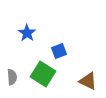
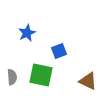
blue star: rotated 12 degrees clockwise
green square: moved 2 px left, 1 px down; rotated 20 degrees counterclockwise
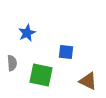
blue square: moved 7 px right, 1 px down; rotated 28 degrees clockwise
gray semicircle: moved 14 px up
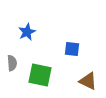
blue star: moved 1 px up
blue square: moved 6 px right, 3 px up
green square: moved 1 px left
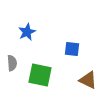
brown triangle: moved 1 px up
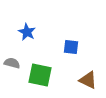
blue star: rotated 18 degrees counterclockwise
blue square: moved 1 px left, 2 px up
gray semicircle: rotated 70 degrees counterclockwise
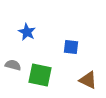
gray semicircle: moved 1 px right, 2 px down
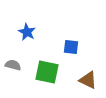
green square: moved 7 px right, 3 px up
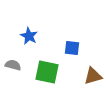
blue star: moved 2 px right, 4 px down
blue square: moved 1 px right, 1 px down
brown triangle: moved 5 px right, 4 px up; rotated 42 degrees counterclockwise
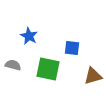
green square: moved 1 px right, 3 px up
